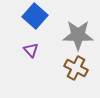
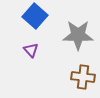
brown cross: moved 7 px right, 9 px down; rotated 20 degrees counterclockwise
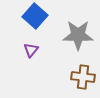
purple triangle: rotated 21 degrees clockwise
